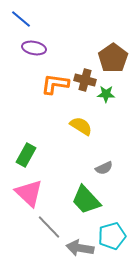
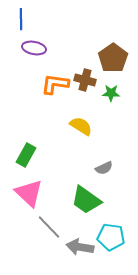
blue line: rotated 50 degrees clockwise
green star: moved 5 px right, 1 px up
green trapezoid: rotated 12 degrees counterclockwise
cyan pentagon: moved 1 px left, 1 px down; rotated 24 degrees clockwise
gray arrow: moved 1 px up
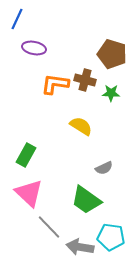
blue line: moved 4 px left; rotated 25 degrees clockwise
brown pentagon: moved 1 px left, 4 px up; rotated 20 degrees counterclockwise
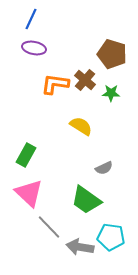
blue line: moved 14 px right
brown cross: rotated 25 degrees clockwise
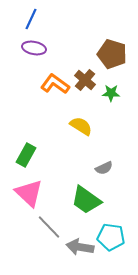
orange L-shape: rotated 28 degrees clockwise
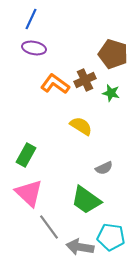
brown pentagon: moved 1 px right
brown cross: rotated 25 degrees clockwise
green star: rotated 12 degrees clockwise
gray line: rotated 8 degrees clockwise
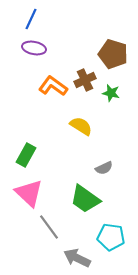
orange L-shape: moved 2 px left, 2 px down
green trapezoid: moved 1 px left, 1 px up
gray arrow: moved 3 px left, 11 px down; rotated 16 degrees clockwise
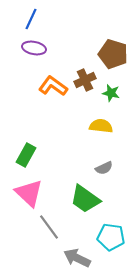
yellow semicircle: moved 20 px right; rotated 25 degrees counterclockwise
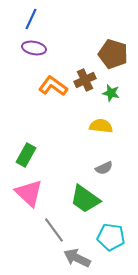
gray line: moved 5 px right, 3 px down
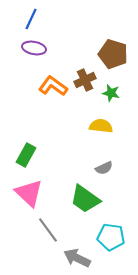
gray line: moved 6 px left
